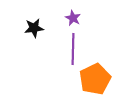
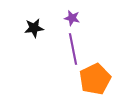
purple star: moved 1 px left; rotated 14 degrees counterclockwise
purple line: rotated 12 degrees counterclockwise
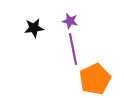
purple star: moved 2 px left, 3 px down
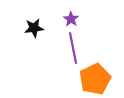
purple star: moved 1 px right, 2 px up; rotated 21 degrees clockwise
purple line: moved 1 px up
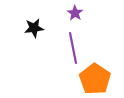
purple star: moved 4 px right, 6 px up
orange pentagon: rotated 12 degrees counterclockwise
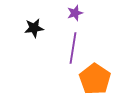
purple star: rotated 21 degrees clockwise
purple line: rotated 20 degrees clockwise
